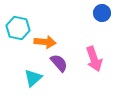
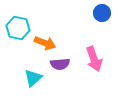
orange arrow: moved 1 px down; rotated 15 degrees clockwise
purple semicircle: moved 1 px right, 1 px down; rotated 126 degrees clockwise
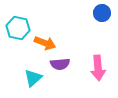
pink arrow: moved 4 px right, 9 px down; rotated 15 degrees clockwise
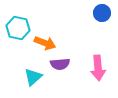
cyan triangle: moved 1 px up
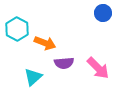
blue circle: moved 1 px right
cyan hexagon: moved 1 px left, 1 px down; rotated 15 degrees clockwise
purple semicircle: moved 4 px right, 1 px up
pink arrow: rotated 40 degrees counterclockwise
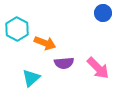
cyan triangle: moved 2 px left, 1 px down
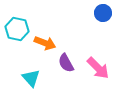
cyan hexagon: rotated 15 degrees counterclockwise
purple semicircle: moved 2 px right; rotated 66 degrees clockwise
cyan triangle: rotated 30 degrees counterclockwise
